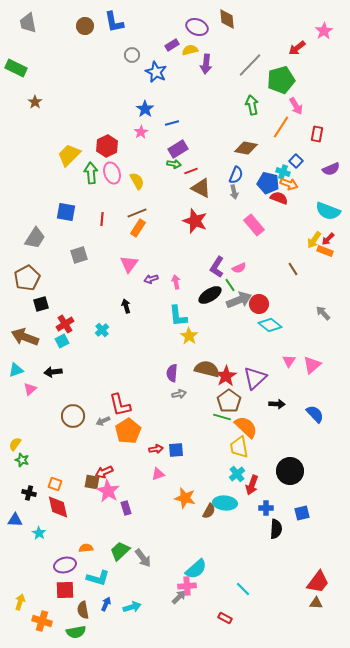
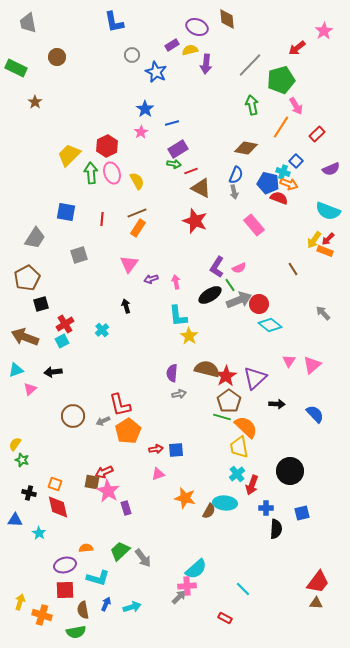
brown circle at (85, 26): moved 28 px left, 31 px down
red rectangle at (317, 134): rotated 35 degrees clockwise
orange cross at (42, 621): moved 6 px up
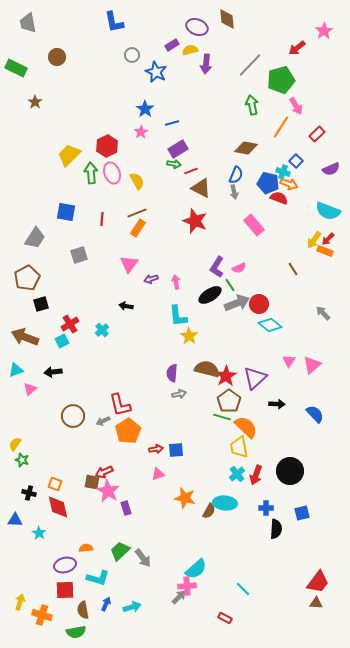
gray arrow at (239, 300): moved 2 px left, 3 px down
black arrow at (126, 306): rotated 64 degrees counterclockwise
red cross at (65, 324): moved 5 px right
red arrow at (252, 485): moved 4 px right, 10 px up
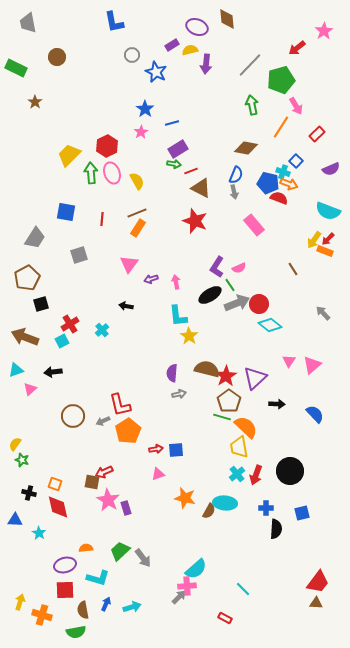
pink star at (108, 491): moved 9 px down
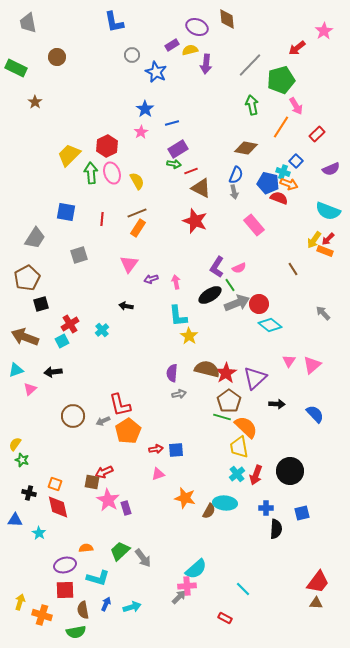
red star at (226, 376): moved 3 px up
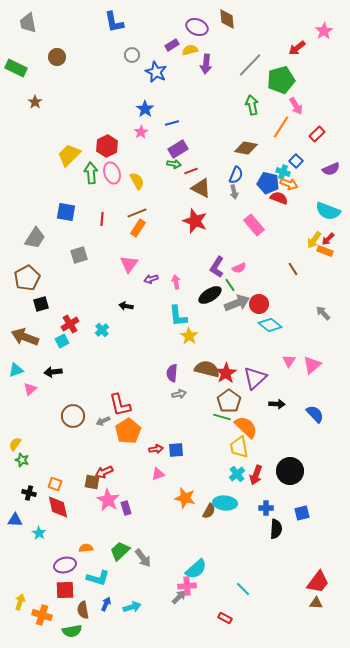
green semicircle at (76, 632): moved 4 px left, 1 px up
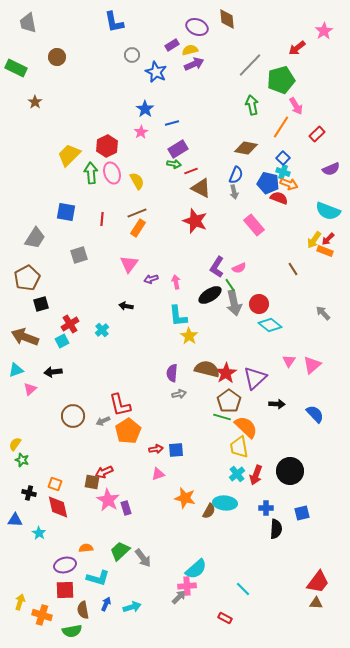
purple arrow at (206, 64): moved 12 px left; rotated 120 degrees counterclockwise
blue square at (296, 161): moved 13 px left, 3 px up
gray arrow at (237, 303): moved 3 px left; rotated 100 degrees clockwise
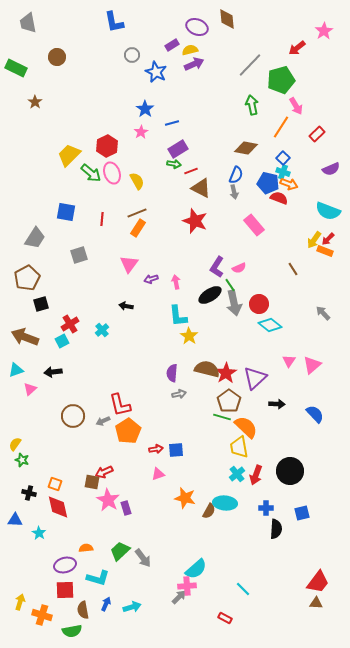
green arrow at (91, 173): rotated 135 degrees clockwise
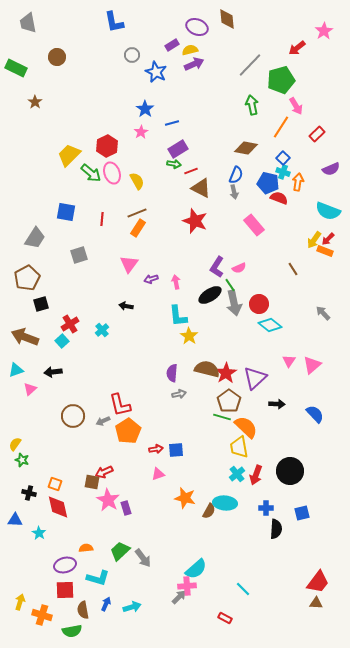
orange arrow at (289, 184): moved 9 px right, 2 px up; rotated 102 degrees counterclockwise
cyan square at (62, 341): rotated 16 degrees counterclockwise
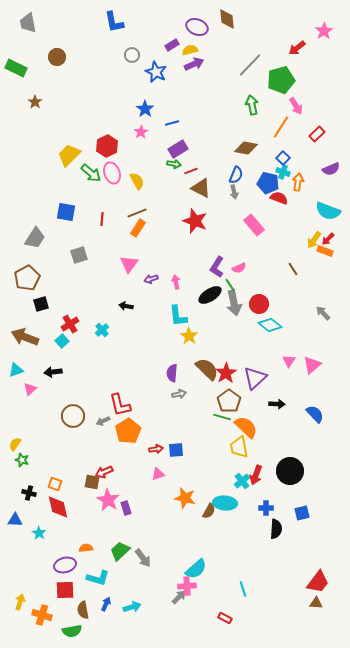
brown semicircle at (207, 369): rotated 30 degrees clockwise
cyan cross at (237, 474): moved 5 px right, 7 px down
cyan line at (243, 589): rotated 28 degrees clockwise
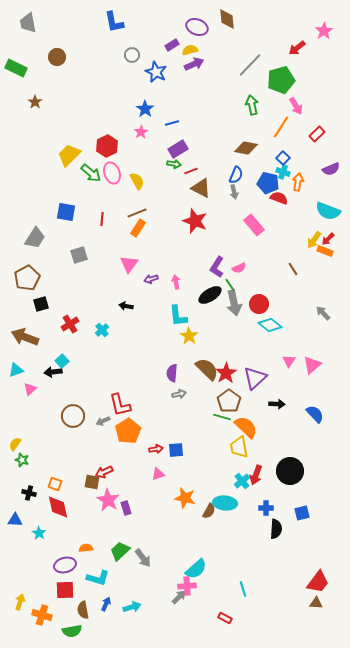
cyan square at (62, 341): moved 20 px down
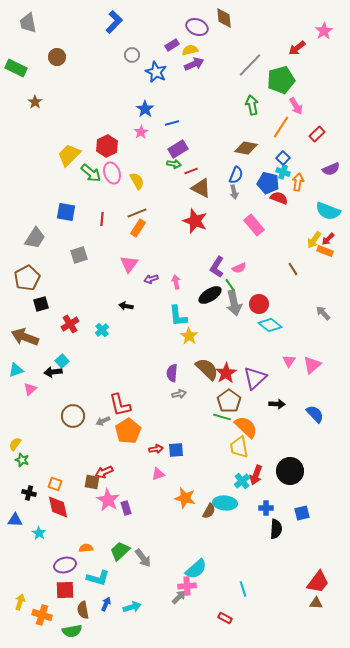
brown diamond at (227, 19): moved 3 px left, 1 px up
blue L-shape at (114, 22): rotated 125 degrees counterclockwise
